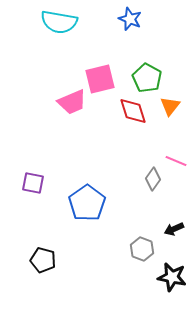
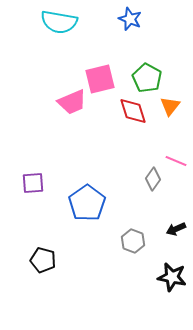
purple square: rotated 15 degrees counterclockwise
black arrow: moved 2 px right
gray hexagon: moved 9 px left, 8 px up
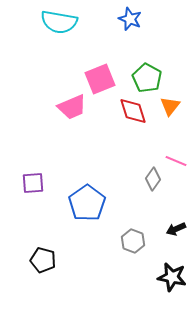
pink square: rotated 8 degrees counterclockwise
pink trapezoid: moved 5 px down
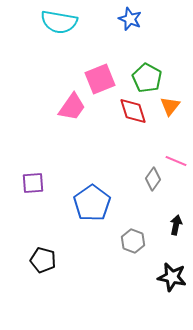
pink trapezoid: rotated 32 degrees counterclockwise
blue pentagon: moved 5 px right
black arrow: moved 4 px up; rotated 126 degrees clockwise
